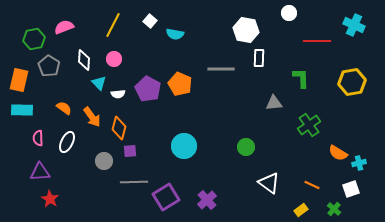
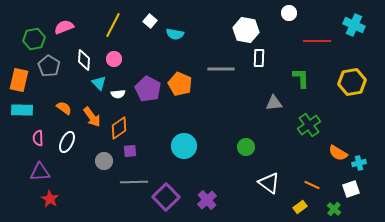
orange diamond at (119, 128): rotated 40 degrees clockwise
purple square at (166, 197): rotated 12 degrees counterclockwise
yellow rectangle at (301, 210): moved 1 px left, 3 px up
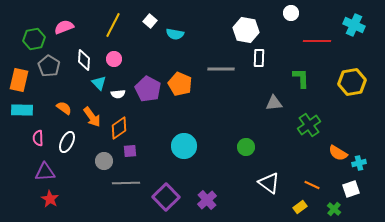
white circle at (289, 13): moved 2 px right
purple triangle at (40, 172): moved 5 px right
gray line at (134, 182): moved 8 px left, 1 px down
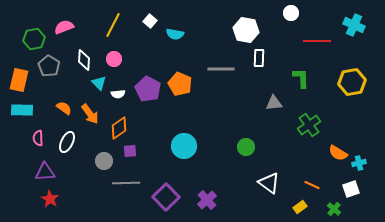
orange arrow at (92, 117): moved 2 px left, 3 px up
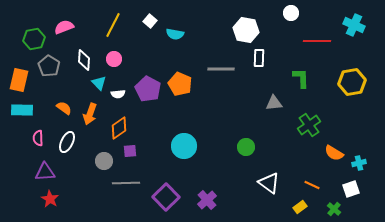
orange arrow at (90, 114): rotated 55 degrees clockwise
orange semicircle at (338, 153): moved 4 px left
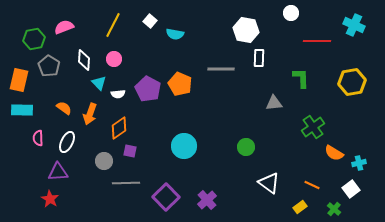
green cross at (309, 125): moved 4 px right, 2 px down
purple square at (130, 151): rotated 16 degrees clockwise
purple triangle at (45, 172): moved 13 px right
white square at (351, 189): rotated 18 degrees counterclockwise
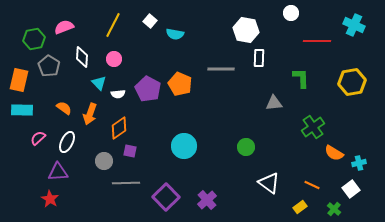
white diamond at (84, 60): moved 2 px left, 3 px up
pink semicircle at (38, 138): rotated 49 degrees clockwise
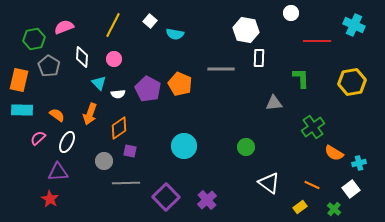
orange semicircle at (64, 108): moved 7 px left, 7 px down
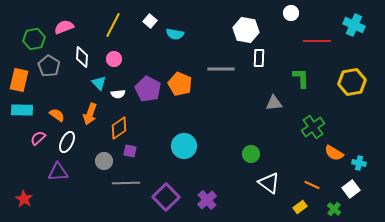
green circle at (246, 147): moved 5 px right, 7 px down
cyan cross at (359, 163): rotated 24 degrees clockwise
red star at (50, 199): moved 26 px left
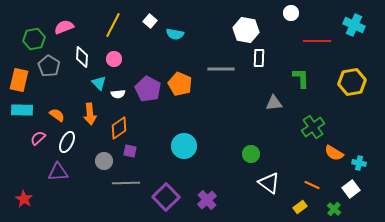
orange arrow at (90, 114): rotated 25 degrees counterclockwise
